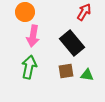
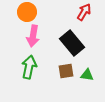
orange circle: moved 2 px right
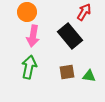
black rectangle: moved 2 px left, 7 px up
brown square: moved 1 px right, 1 px down
green triangle: moved 2 px right, 1 px down
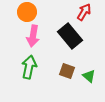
brown square: moved 1 px up; rotated 28 degrees clockwise
green triangle: rotated 32 degrees clockwise
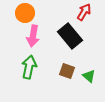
orange circle: moved 2 px left, 1 px down
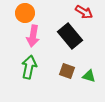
red arrow: rotated 90 degrees clockwise
green triangle: rotated 24 degrees counterclockwise
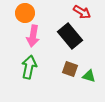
red arrow: moved 2 px left
brown square: moved 3 px right, 2 px up
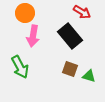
green arrow: moved 9 px left; rotated 140 degrees clockwise
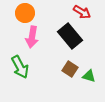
pink arrow: moved 1 px left, 1 px down
brown square: rotated 14 degrees clockwise
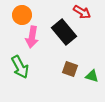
orange circle: moved 3 px left, 2 px down
black rectangle: moved 6 px left, 4 px up
brown square: rotated 14 degrees counterclockwise
green triangle: moved 3 px right
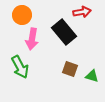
red arrow: rotated 42 degrees counterclockwise
pink arrow: moved 2 px down
